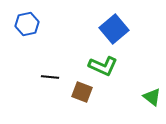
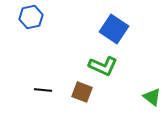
blue hexagon: moved 4 px right, 7 px up
blue square: rotated 16 degrees counterclockwise
black line: moved 7 px left, 13 px down
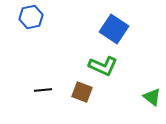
black line: rotated 12 degrees counterclockwise
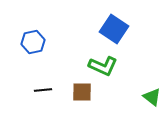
blue hexagon: moved 2 px right, 25 px down
brown square: rotated 20 degrees counterclockwise
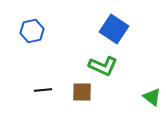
blue hexagon: moved 1 px left, 11 px up
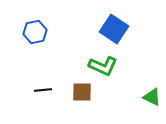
blue hexagon: moved 3 px right, 1 px down
green triangle: rotated 12 degrees counterclockwise
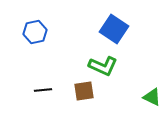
brown square: moved 2 px right, 1 px up; rotated 10 degrees counterclockwise
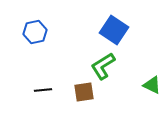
blue square: moved 1 px down
green L-shape: rotated 124 degrees clockwise
brown square: moved 1 px down
green triangle: moved 12 px up
